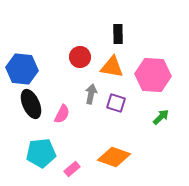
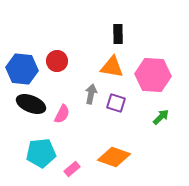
red circle: moved 23 px left, 4 px down
black ellipse: rotated 44 degrees counterclockwise
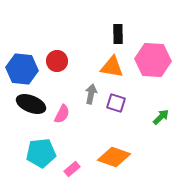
pink hexagon: moved 15 px up
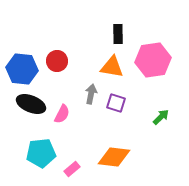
pink hexagon: rotated 12 degrees counterclockwise
orange diamond: rotated 12 degrees counterclockwise
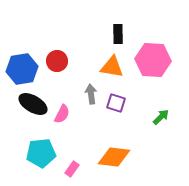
pink hexagon: rotated 12 degrees clockwise
blue hexagon: rotated 16 degrees counterclockwise
gray arrow: rotated 18 degrees counterclockwise
black ellipse: moved 2 px right; rotated 8 degrees clockwise
pink rectangle: rotated 14 degrees counterclockwise
